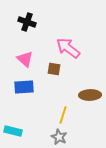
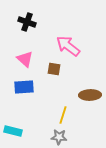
pink arrow: moved 2 px up
gray star: rotated 21 degrees counterclockwise
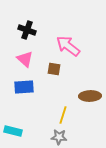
black cross: moved 8 px down
brown ellipse: moved 1 px down
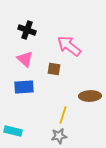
pink arrow: moved 1 px right
gray star: moved 1 px up; rotated 14 degrees counterclockwise
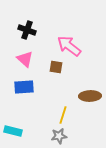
brown square: moved 2 px right, 2 px up
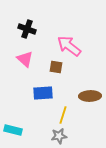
black cross: moved 1 px up
blue rectangle: moved 19 px right, 6 px down
cyan rectangle: moved 1 px up
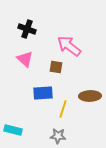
yellow line: moved 6 px up
gray star: moved 1 px left; rotated 14 degrees clockwise
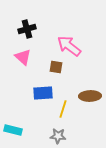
black cross: rotated 36 degrees counterclockwise
pink triangle: moved 2 px left, 2 px up
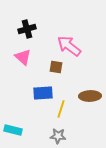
yellow line: moved 2 px left
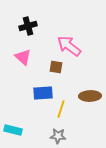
black cross: moved 1 px right, 3 px up
